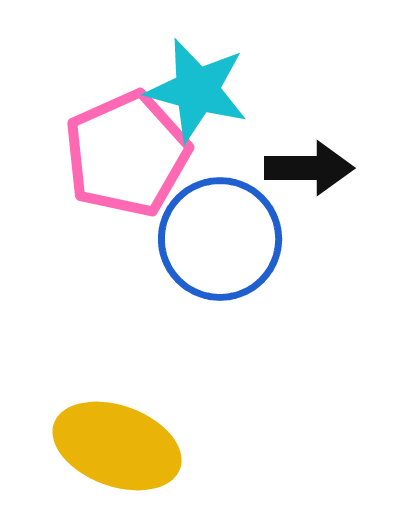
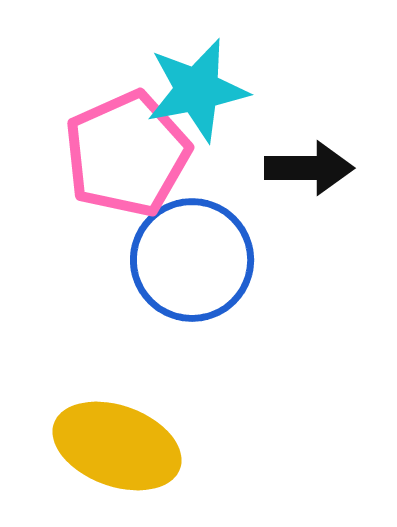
cyan star: rotated 26 degrees counterclockwise
blue circle: moved 28 px left, 21 px down
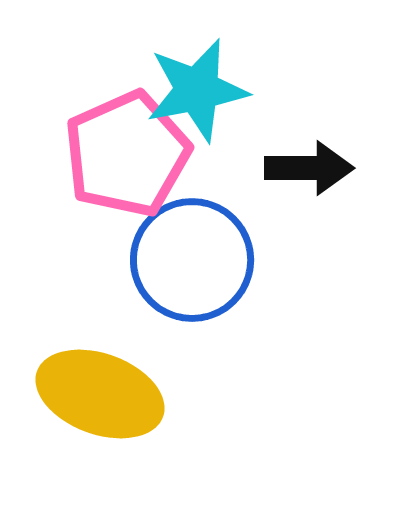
yellow ellipse: moved 17 px left, 52 px up
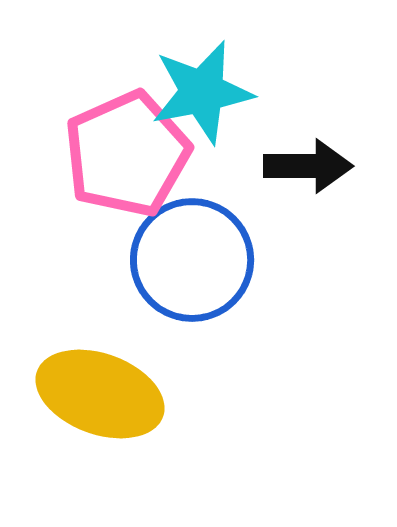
cyan star: moved 5 px right, 2 px down
black arrow: moved 1 px left, 2 px up
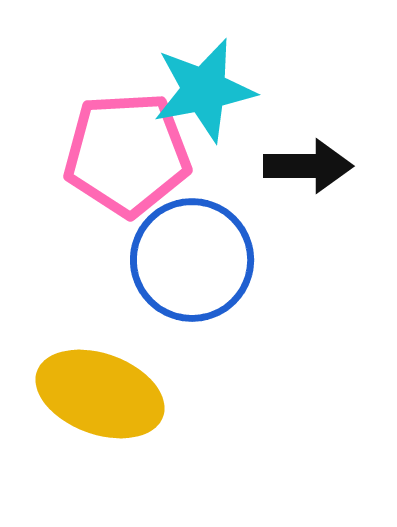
cyan star: moved 2 px right, 2 px up
pink pentagon: rotated 21 degrees clockwise
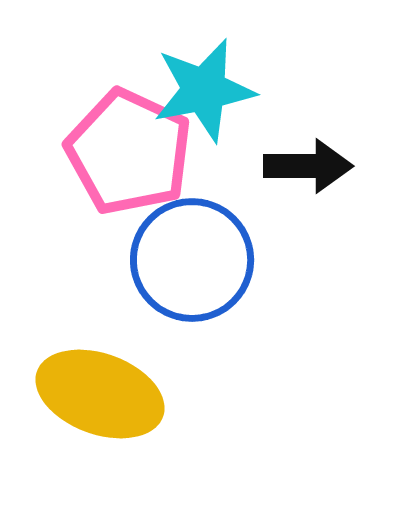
pink pentagon: moved 2 px right, 2 px up; rotated 28 degrees clockwise
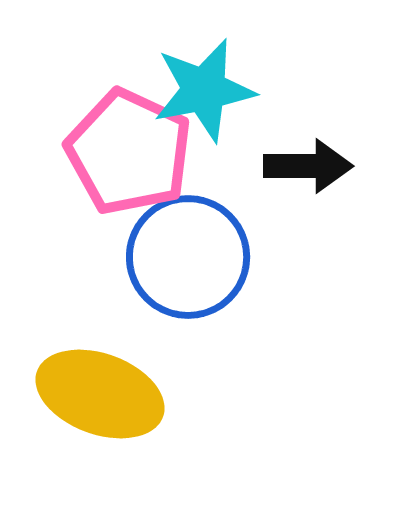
blue circle: moved 4 px left, 3 px up
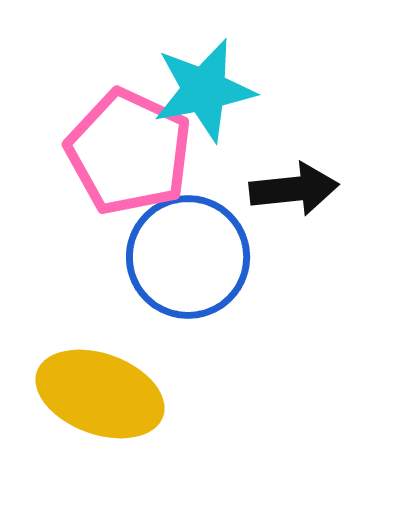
black arrow: moved 14 px left, 23 px down; rotated 6 degrees counterclockwise
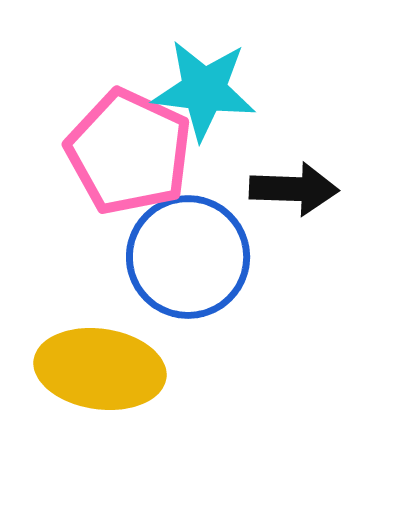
cyan star: rotated 18 degrees clockwise
black arrow: rotated 8 degrees clockwise
yellow ellipse: moved 25 px up; rotated 12 degrees counterclockwise
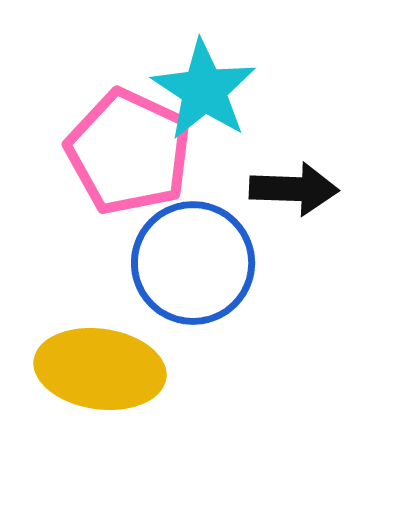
cyan star: rotated 26 degrees clockwise
blue circle: moved 5 px right, 6 px down
